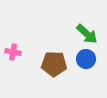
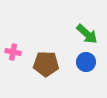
blue circle: moved 3 px down
brown pentagon: moved 8 px left
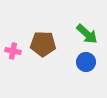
pink cross: moved 1 px up
brown pentagon: moved 3 px left, 20 px up
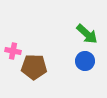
brown pentagon: moved 9 px left, 23 px down
blue circle: moved 1 px left, 1 px up
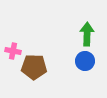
green arrow: rotated 130 degrees counterclockwise
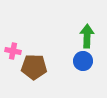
green arrow: moved 2 px down
blue circle: moved 2 px left
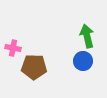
green arrow: rotated 15 degrees counterclockwise
pink cross: moved 3 px up
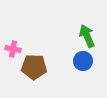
green arrow: rotated 10 degrees counterclockwise
pink cross: moved 1 px down
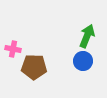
green arrow: rotated 45 degrees clockwise
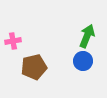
pink cross: moved 8 px up; rotated 21 degrees counterclockwise
brown pentagon: rotated 15 degrees counterclockwise
